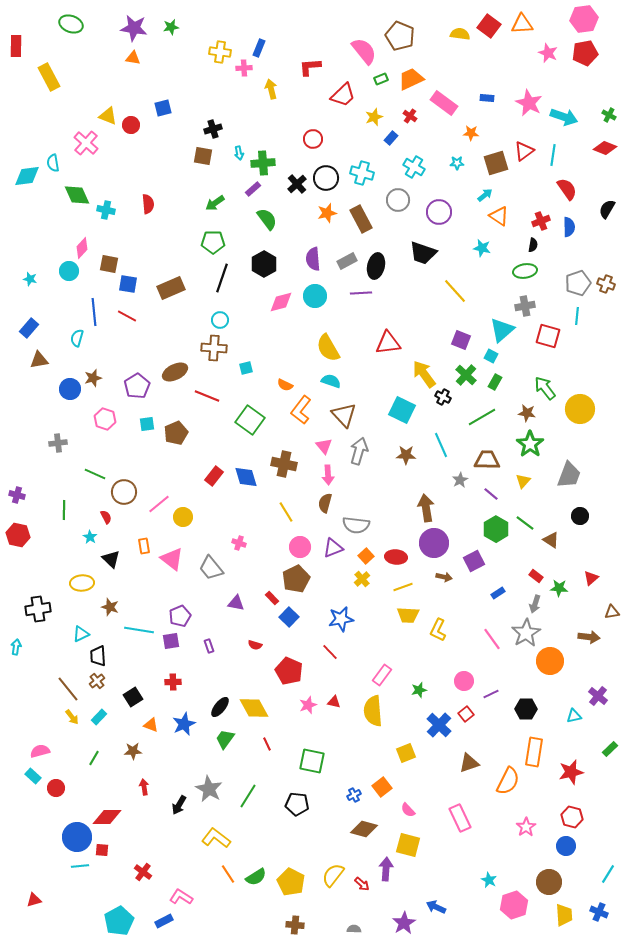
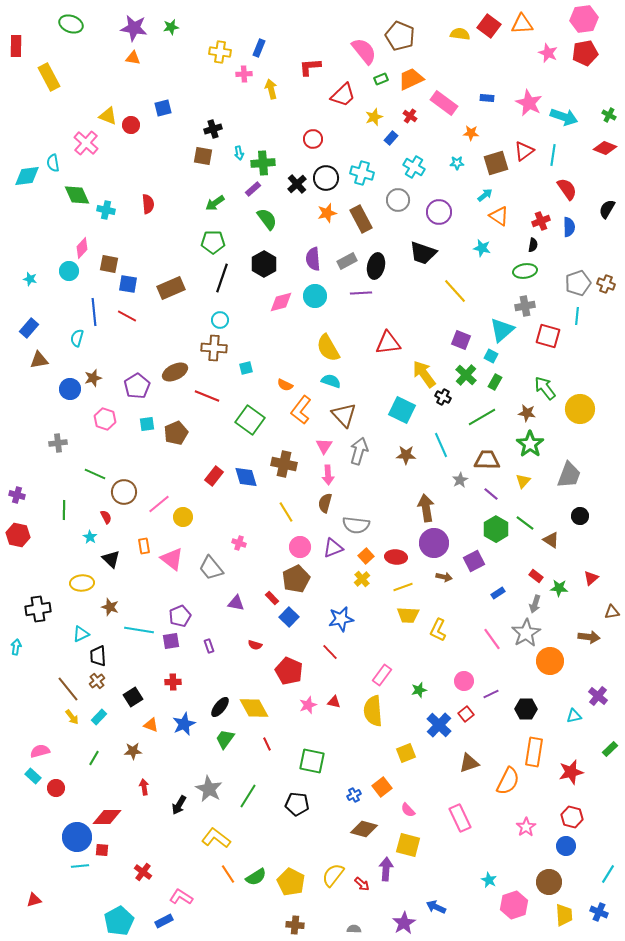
pink cross at (244, 68): moved 6 px down
pink triangle at (324, 446): rotated 12 degrees clockwise
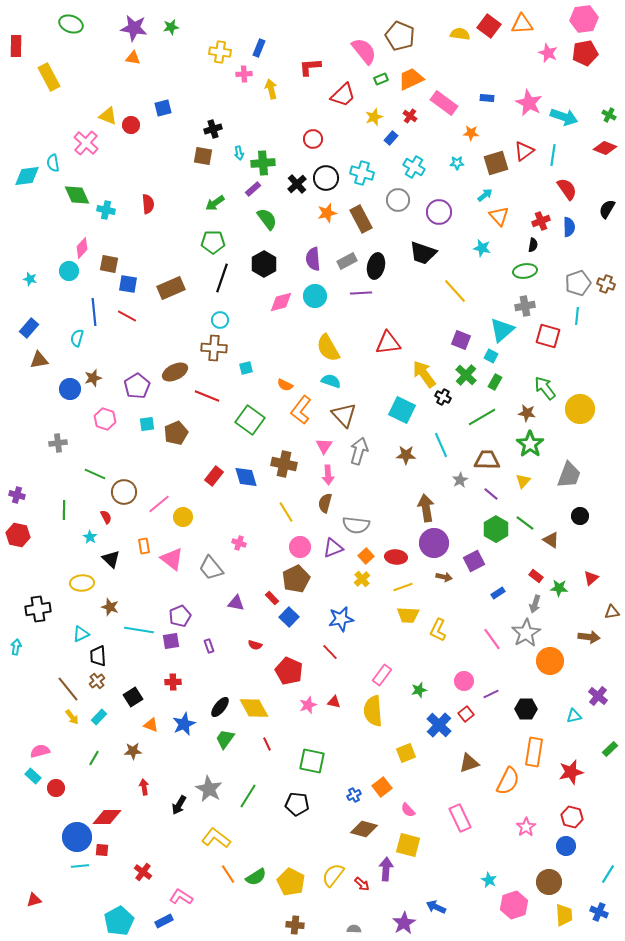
orange triangle at (499, 216): rotated 15 degrees clockwise
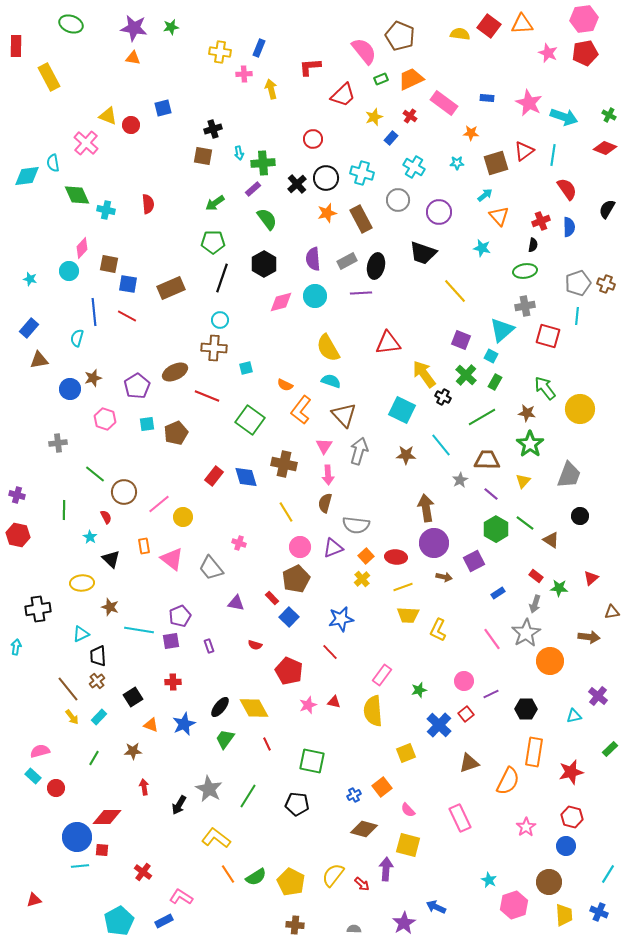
cyan line at (441, 445): rotated 15 degrees counterclockwise
green line at (95, 474): rotated 15 degrees clockwise
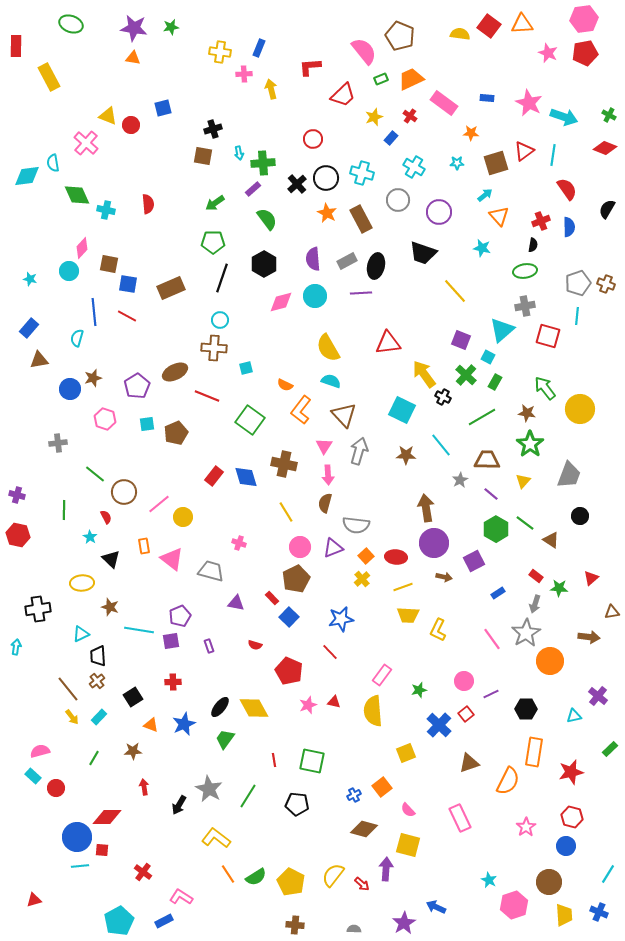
orange star at (327, 213): rotated 30 degrees counterclockwise
cyan square at (491, 356): moved 3 px left, 1 px down
gray trapezoid at (211, 568): moved 3 px down; rotated 144 degrees clockwise
red line at (267, 744): moved 7 px right, 16 px down; rotated 16 degrees clockwise
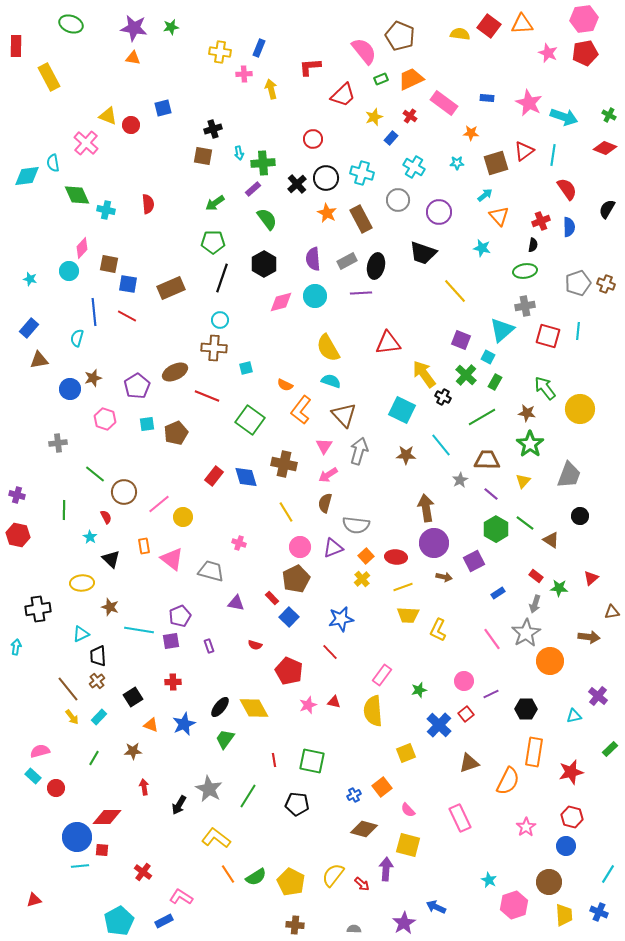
cyan line at (577, 316): moved 1 px right, 15 px down
pink arrow at (328, 475): rotated 60 degrees clockwise
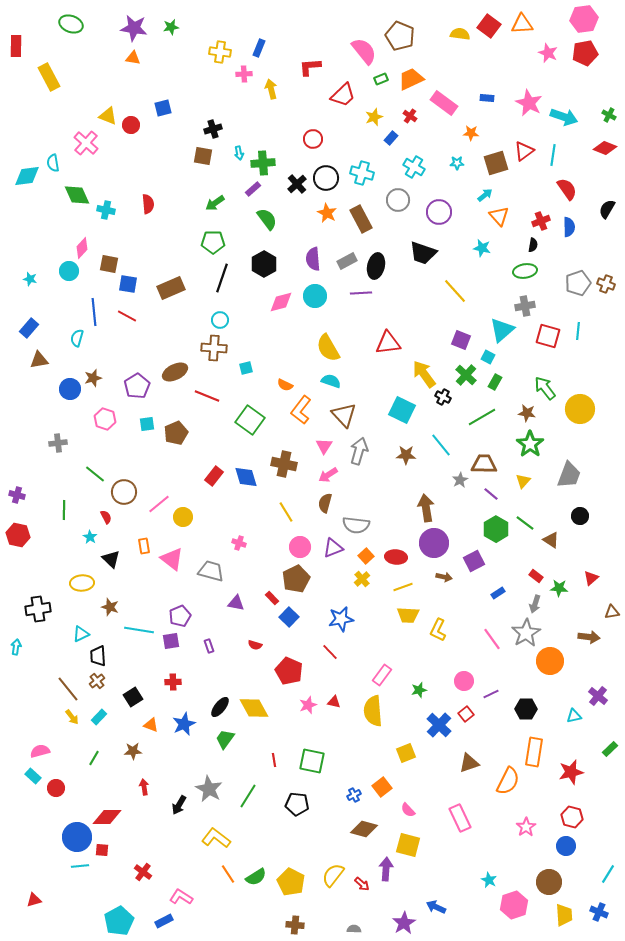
brown trapezoid at (487, 460): moved 3 px left, 4 px down
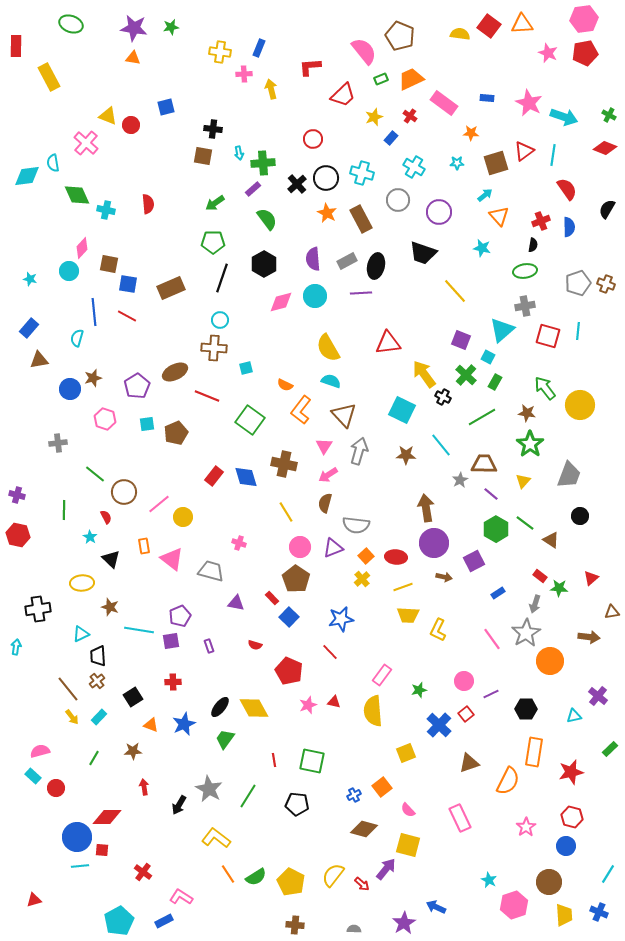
blue square at (163, 108): moved 3 px right, 1 px up
black cross at (213, 129): rotated 24 degrees clockwise
yellow circle at (580, 409): moved 4 px up
red rectangle at (536, 576): moved 4 px right
brown pentagon at (296, 579): rotated 12 degrees counterclockwise
purple arrow at (386, 869): rotated 35 degrees clockwise
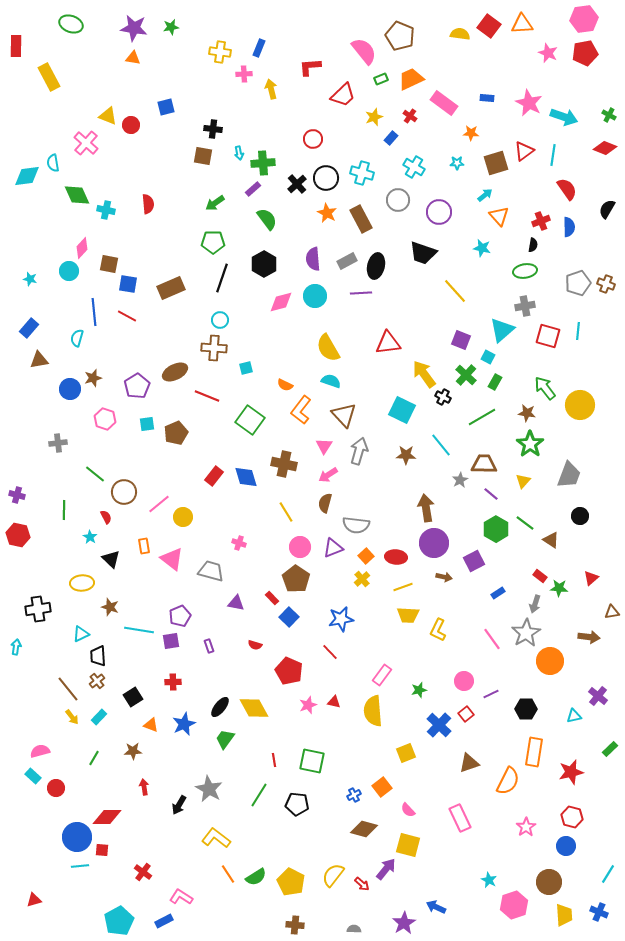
green line at (248, 796): moved 11 px right, 1 px up
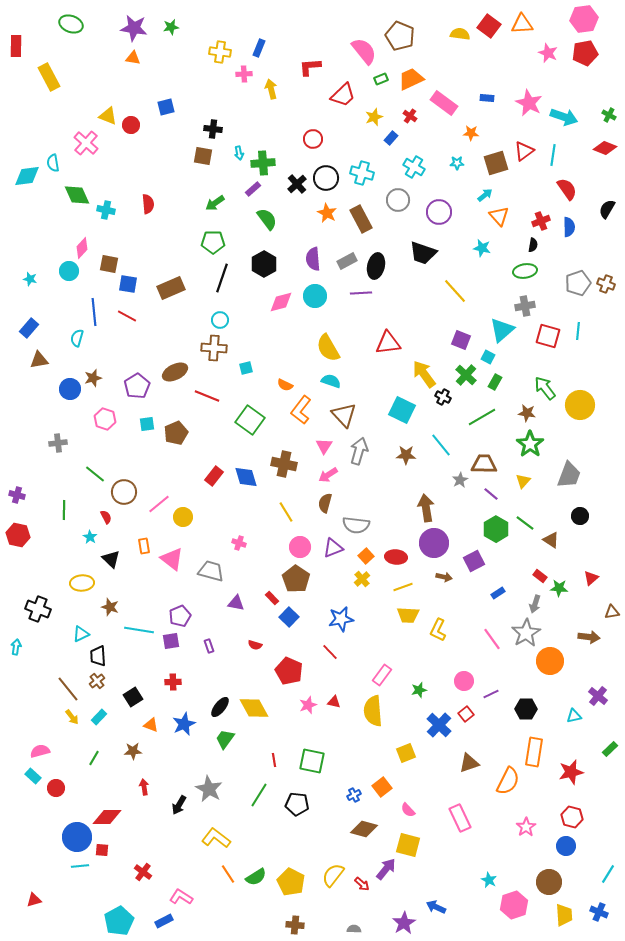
black cross at (38, 609): rotated 30 degrees clockwise
